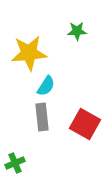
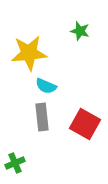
green star: moved 3 px right; rotated 18 degrees clockwise
cyan semicircle: rotated 80 degrees clockwise
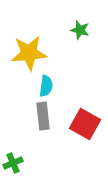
green star: moved 1 px up
cyan semicircle: rotated 105 degrees counterclockwise
gray rectangle: moved 1 px right, 1 px up
green cross: moved 2 px left
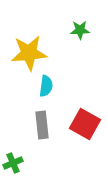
green star: rotated 18 degrees counterclockwise
gray rectangle: moved 1 px left, 9 px down
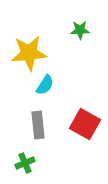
cyan semicircle: moved 1 px left, 1 px up; rotated 25 degrees clockwise
gray rectangle: moved 4 px left
green cross: moved 12 px right
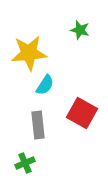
green star: rotated 18 degrees clockwise
red square: moved 3 px left, 11 px up
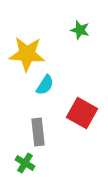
yellow star: moved 2 px left, 1 px down; rotated 9 degrees clockwise
gray rectangle: moved 7 px down
green cross: rotated 36 degrees counterclockwise
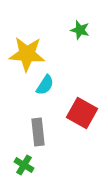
green cross: moved 1 px left, 2 px down
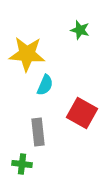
cyan semicircle: rotated 10 degrees counterclockwise
green cross: moved 2 px left, 1 px up; rotated 24 degrees counterclockwise
